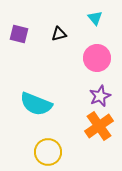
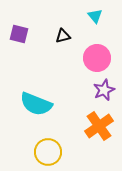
cyan triangle: moved 2 px up
black triangle: moved 4 px right, 2 px down
purple star: moved 4 px right, 6 px up
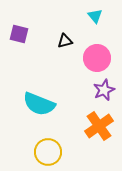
black triangle: moved 2 px right, 5 px down
cyan semicircle: moved 3 px right
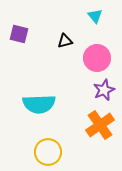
cyan semicircle: rotated 24 degrees counterclockwise
orange cross: moved 1 px right, 1 px up
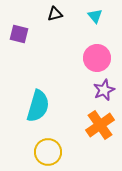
black triangle: moved 10 px left, 27 px up
cyan semicircle: moved 1 px left, 2 px down; rotated 72 degrees counterclockwise
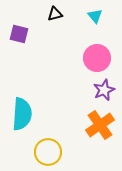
cyan semicircle: moved 16 px left, 8 px down; rotated 12 degrees counterclockwise
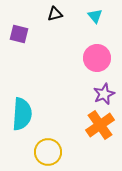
purple star: moved 4 px down
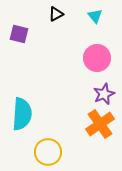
black triangle: moved 1 px right; rotated 14 degrees counterclockwise
orange cross: moved 1 px up
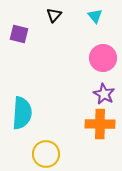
black triangle: moved 2 px left, 1 px down; rotated 21 degrees counterclockwise
pink circle: moved 6 px right
purple star: rotated 20 degrees counterclockwise
cyan semicircle: moved 1 px up
orange cross: rotated 36 degrees clockwise
yellow circle: moved 2 px left, 2 px down
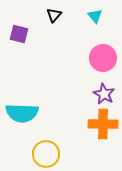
cyan semicircle: rotated 88 degrees clockwise
orange cross: moved 3 px right
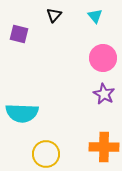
orange cross: moved 1 px right, 23 px down
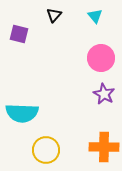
pink circle: moved 2 px left
yellow circle: moved 4 px up
